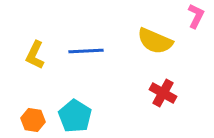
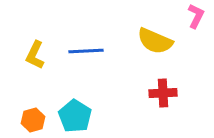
red cross: rotated 32 degrees counterclockwise
orange hexagon: rotated 25 degrees counterclockwise
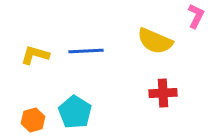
yellow L-shape: rotated 80 degrees clockwise
cyan pentagon: moved 4 px up
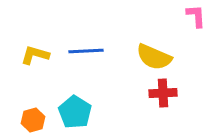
pink L-shape: rotated 30 degrees counterclockwise
yellow semicircle: moved 1 px left, 16 px down
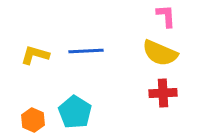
pink L-shape: moved 30 px left
yellow semicircle: moved 6 px right, 4 px up
orange hexagon: rotated 20 degrees counterclockwise
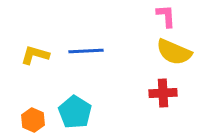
yellow semicircle: moved 14 px right, 1 px up
